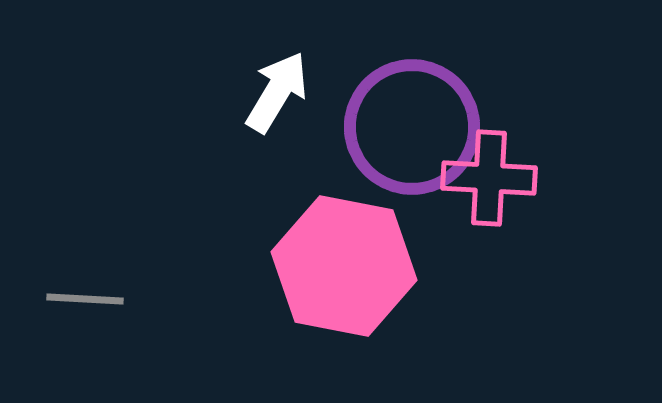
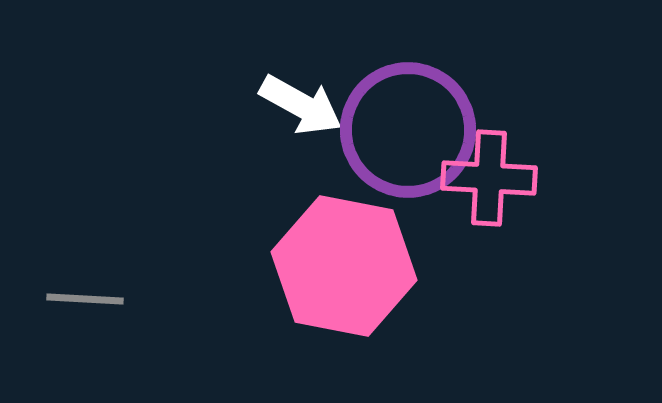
white arrow: moved 24 px right, 13 px down; rotated 88 degrees clockwise
purple circle: moved 4 px left, 3 px down
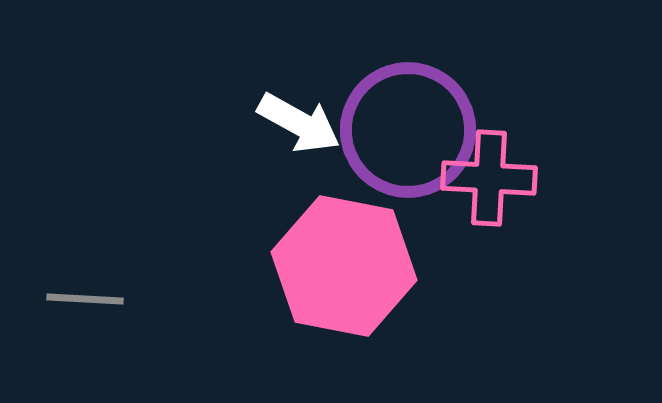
white arrow: moved 2 px left, 18 px down
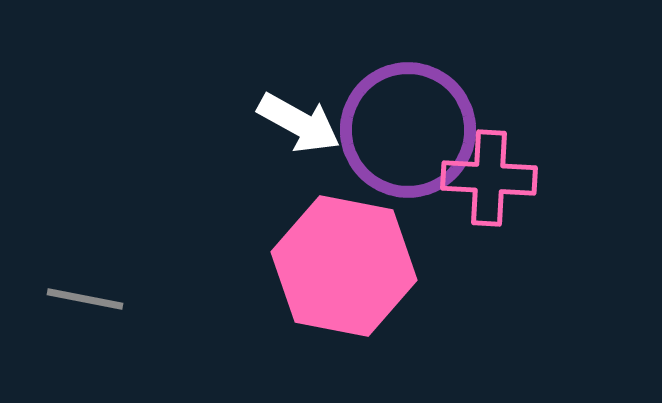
gray line: rotated 8 degrees clockwise
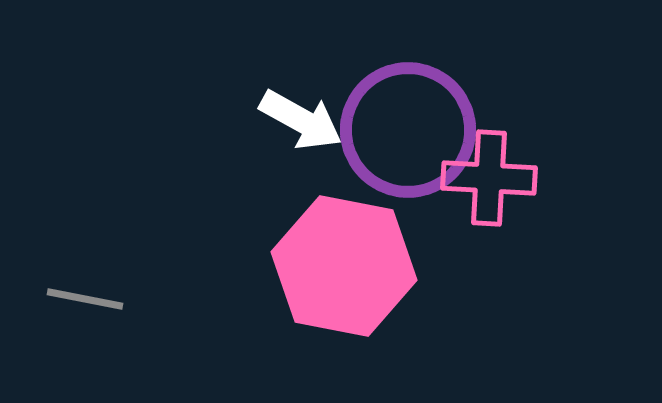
white arrow: moved 2 px right, 3 px up
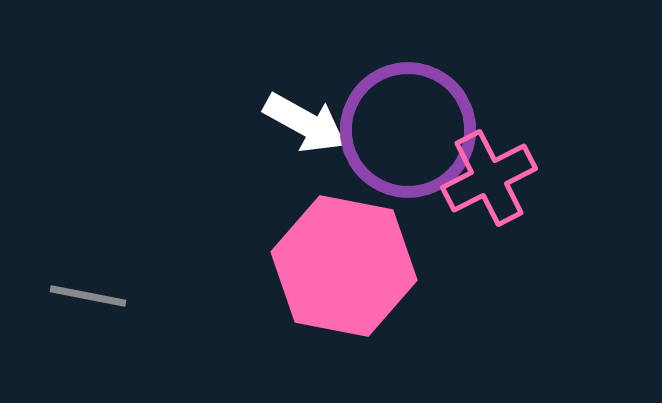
white arrow: moved 4 px right, 3 px down
pink cross: rotated 30 degrees counterclockwise
gray line: moved 3 px right, 3 px up
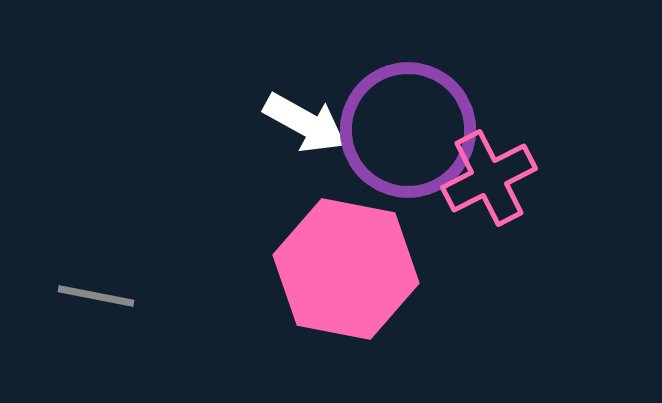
pink hexagon: moved 2 px right, 3 px down
gray line: moved 8 px right
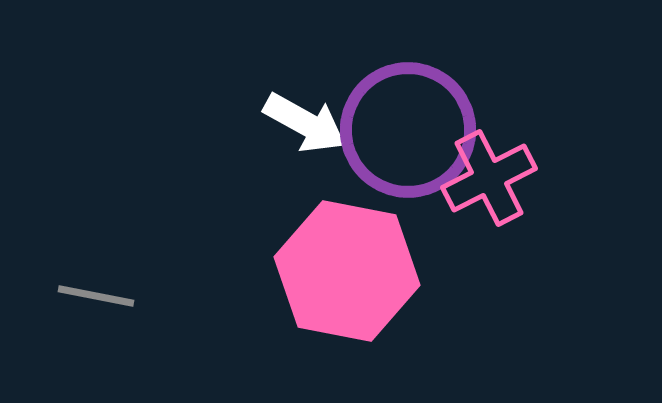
pink hexagon: moved 1 px right, 2 px down
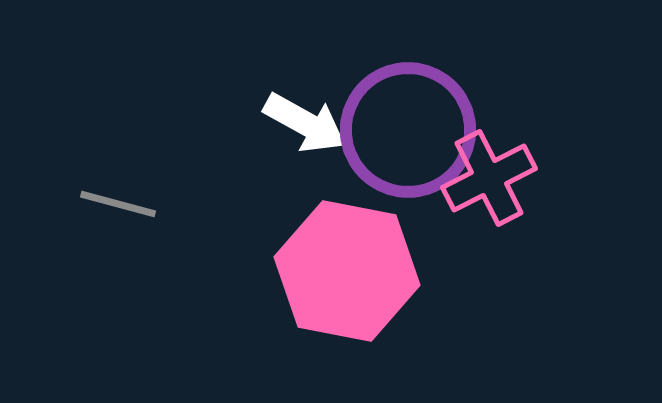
gray line: moved 22 px right, 92 px up; rotated 4 degrees clockwise
